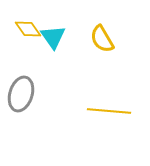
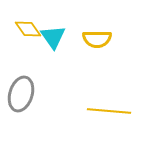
yellow semicircle: moved 5 px left; rotated 60 degrees counterclockwise
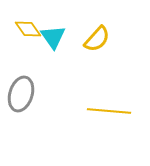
yellow semicircle: rotated 48 degrees counterclockwise
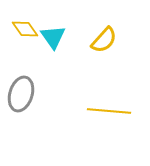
yellow diamond: moved 3 px left
yellow semicircle: moved 7 px right, 1 px down
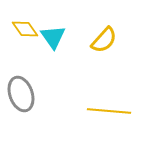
gray ellipse: rotated 36 degrees counterclockwise
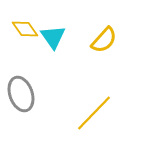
yellow line: moved 15 px left, 2 px down; rotated 51 degrees counterclockwise
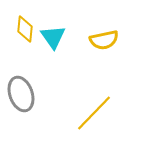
yellow diamond: rotated 40 degrees clockwise
yellow semicircle: rotated 36 degrees clockwise
